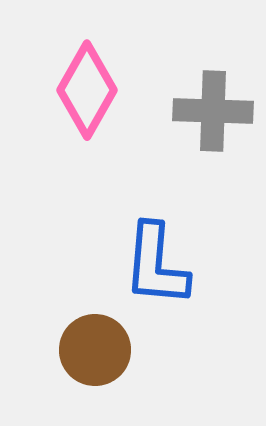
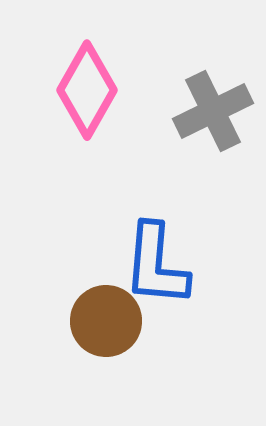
gray cross: rotated 28 degrees counterclockwise
brown circle: moved 11 px right, 29 px up
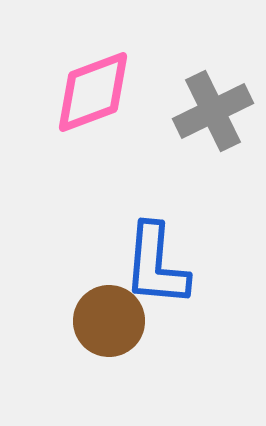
pink diamond: moved 6 px right, 2 px down; rotated 40 degrees clockwise
brown circle: moved 3 px right
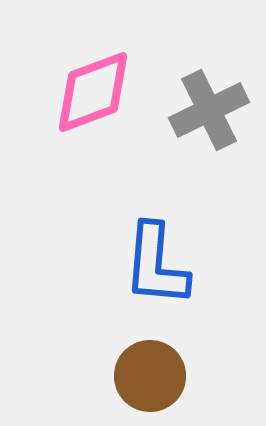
gray cross: moved 4 px left, 1 px up
brown circle: moved 41 px right, 55 px down
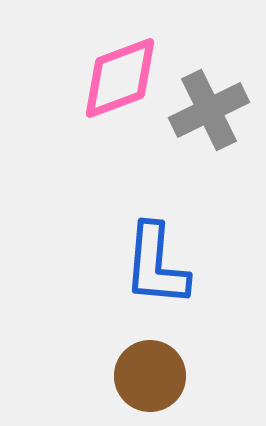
pink diamond: moved 27 px right, 14 px up
